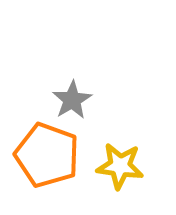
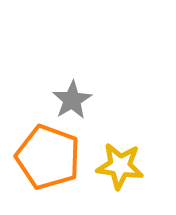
orange pentagon: moved 1 px right, 2 px down
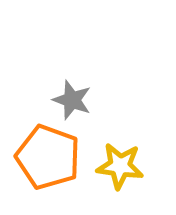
gray star: rotated 21 degrees counterclockwise
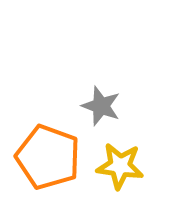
gray star: moved 29 px right, 6 px down
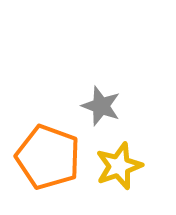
yellow star: moved 1 px left; rotated 27 degrees counterclockwise
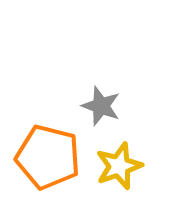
orange pentagon: rotated 6 degrees counterclockwise
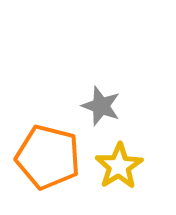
yellow star: rotated 12 degrees counterclockwise
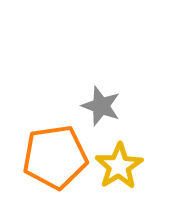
orange pentagon: moved 7 px right; rotated 22 degrees counterclockwise
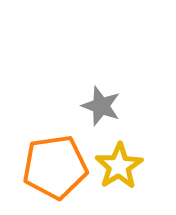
orange pentagon: moved 10 px down
